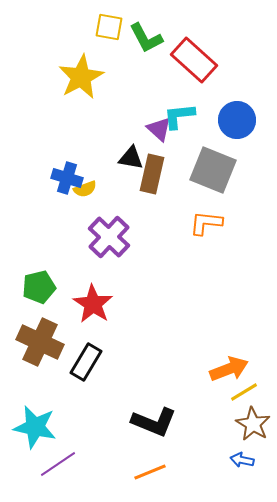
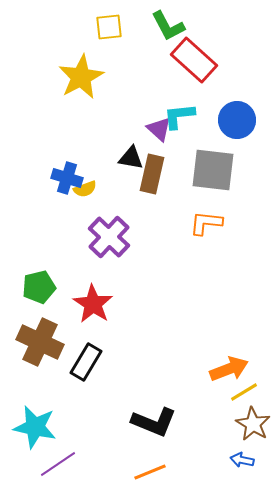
yellow square: rotated 16 degrees counterclockwise
green L-shape: moved 22 px right, 12 px up
gray square: rotated 15 degrees counterclockwise
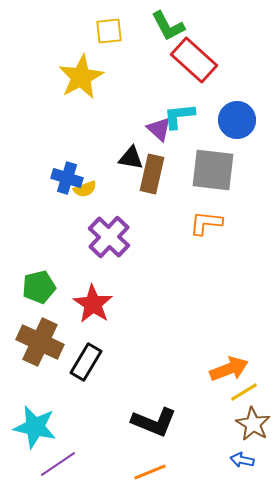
yellow square: moved 4 px down
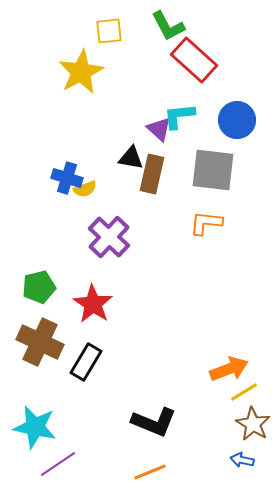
yellow star: moved 5 px up
